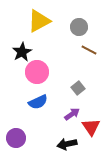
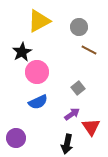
black arrow: rotated 66 degrees counterclockwise
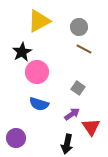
brown line: moved 5 px left, 1 px up
gray square: rotated 16 degrees counterclockwise
blue semicircle: moved 1 px right, 2 px down; rotated 42 degrees clockwise
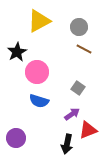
black star: moved 5 px left
blue semicircle: moved 3 px up
red triangle: moved 3 px left, 3 px down; rotated 42 degrees clockwise
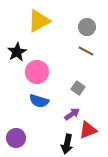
gray circle: moved 8 px right
brown line: moved 2 px right, 2 px down
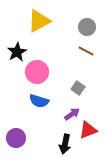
black arrow: moved 2 px left
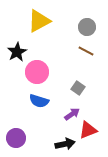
black arrow: rotated 114 degrees counterclockwise
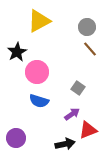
brown line: moved 4 px right, 2 px up; rotated 21 degrees clockwise
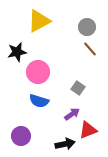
black star: rotated 18 degrees clockwise
pink circle: moved 1 px right
purple circle: moved 5 px right, 2 px up
